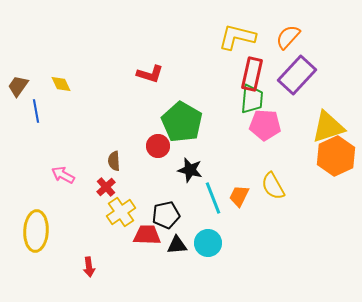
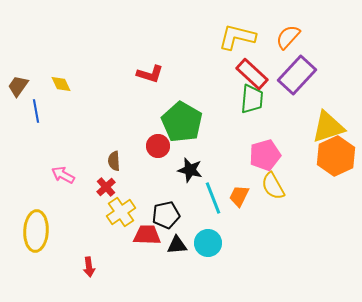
red rectangle: rotated 60 degrees counterclockwise
pink pentagon: moved 30 px down; rotated 20 degrees counterclockwise
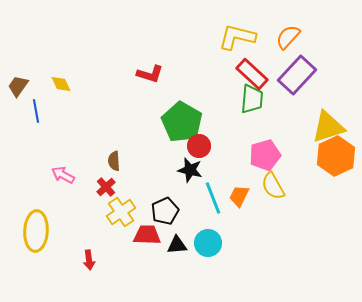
red circle: moved 41 px right
black pentagon: moved 1 px left, 4 px up; rotated 12 degrees counterclockwise
red arrow: moved 7 px up
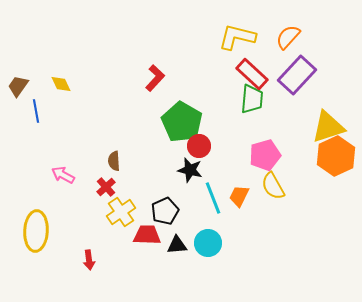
red L-shape: moved 5 px right, 4 px down; rotated 64 degrees counterclockwise
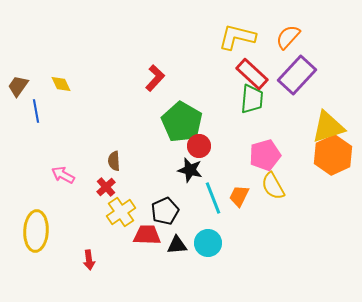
orange hexagon: moved 3 px left, 1 px up
